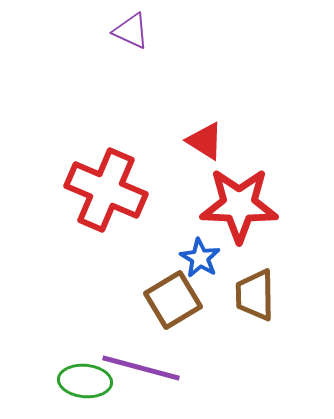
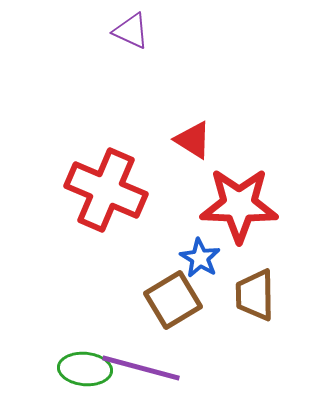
red triangle: moved 12 px left, 1 px up
green ellipse: moved 12 px up
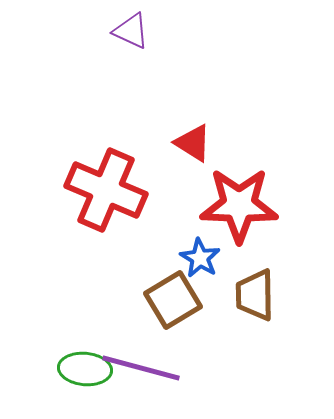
red triangle: moved 3 px down
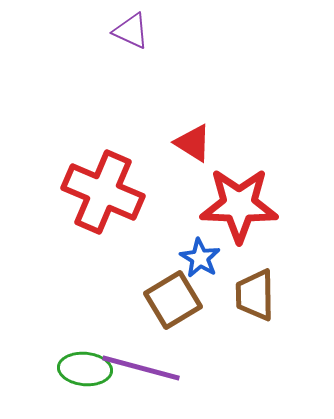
red cross: moved 3 px left, 2 px down
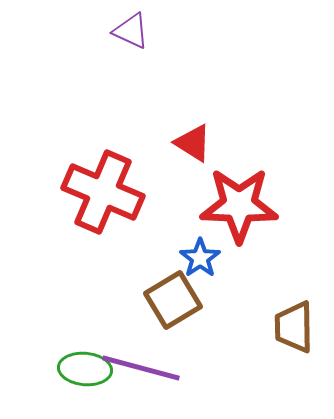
blue star: rotated 6 degrees clockwise
brown trapezoid: moved 39 px right, 32 px down
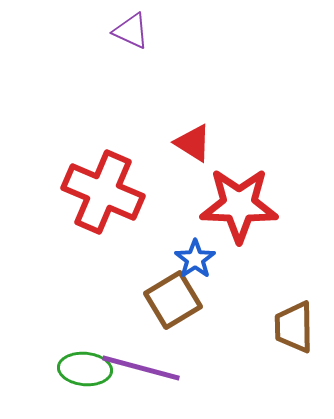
blue star: moved 5 px left, 1 px down
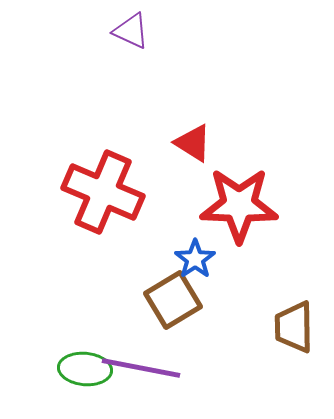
purple line: rotated 4 degrees counterclockwise
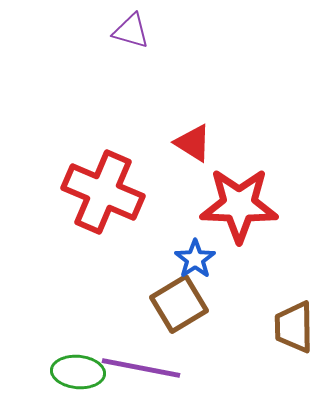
purple triangle: rotated 9 degrees counterclockwise
brown square: moved 6 px right, 4 px down
green ellipse: moved 7 px left, 3 px down
